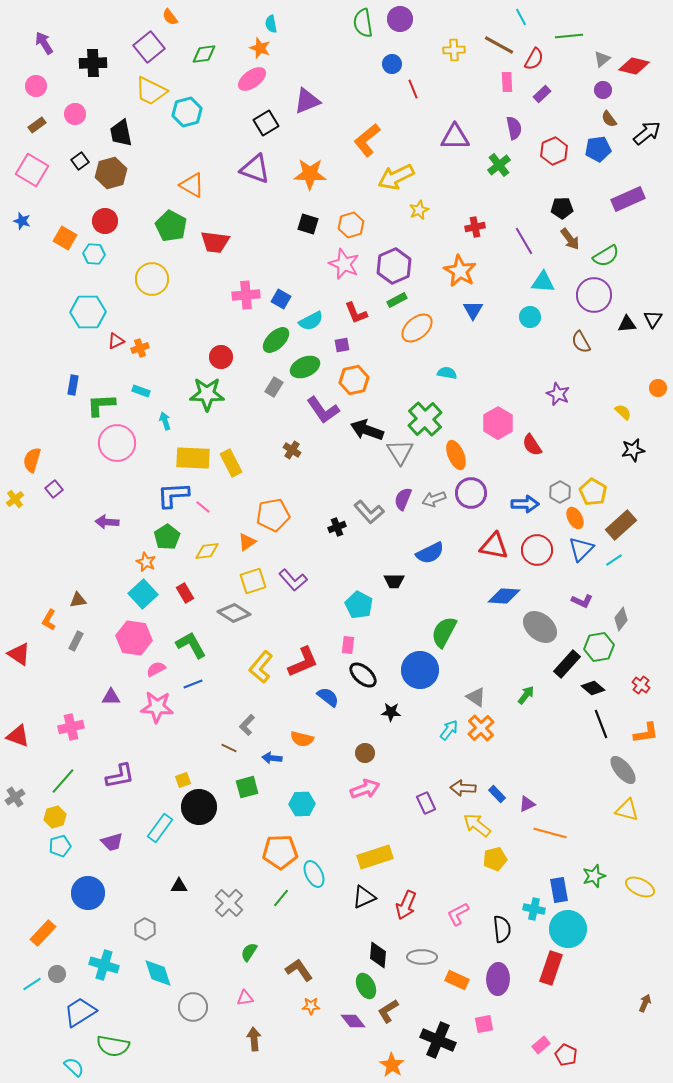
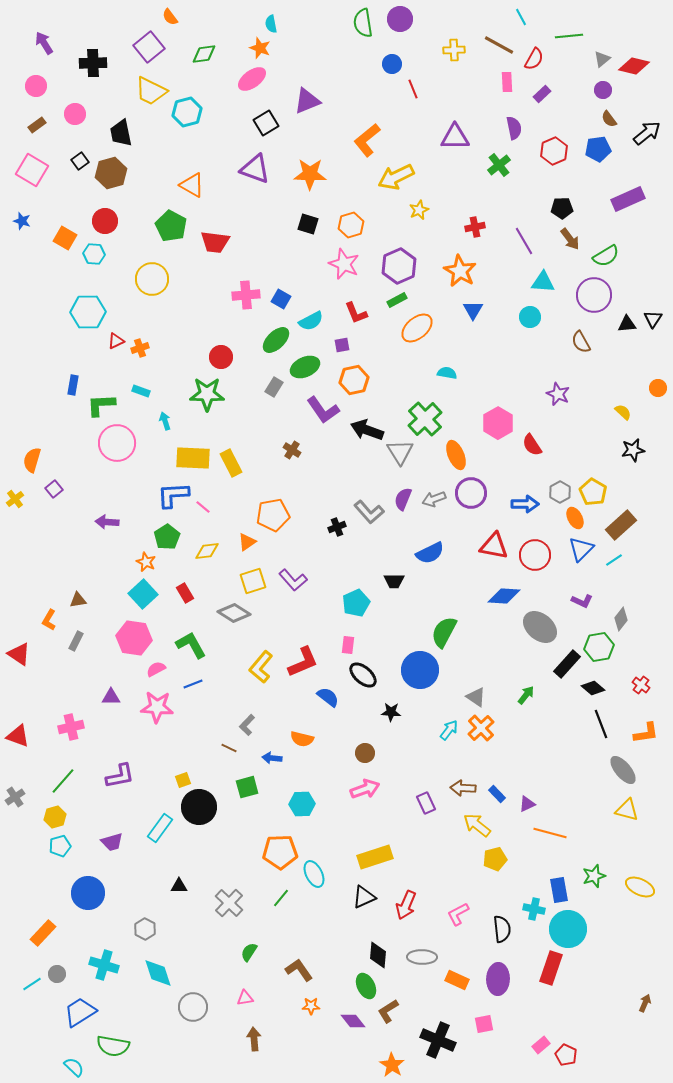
purple hexagon at (394, 266): moved 5 px right
red circle at (537, 550): moved 2 px left, 5 px down
cyan pentagon at (359, 605): moved 3 px left, 2 px up; rotated 20 degrees clockwise
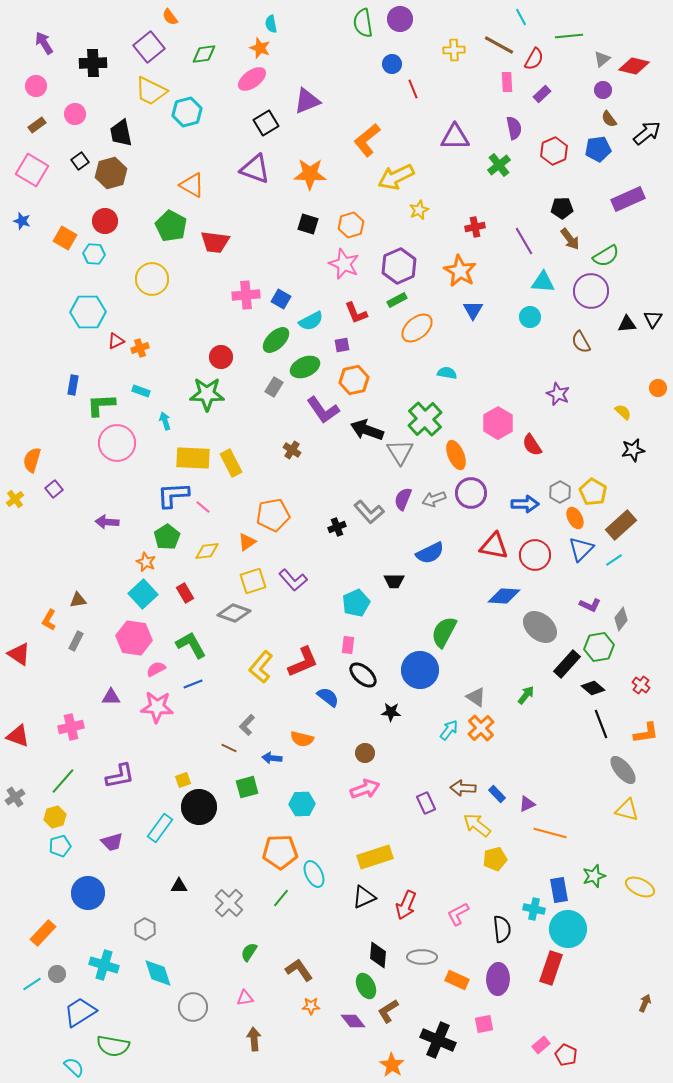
purple circle at (594, 295): moved 3 px left, 4 px up
purple L-shape at (582, 601): moved 8 px right, 4 px down
gray diamond at (234, 613): rotated 12 degrees counterclockwise
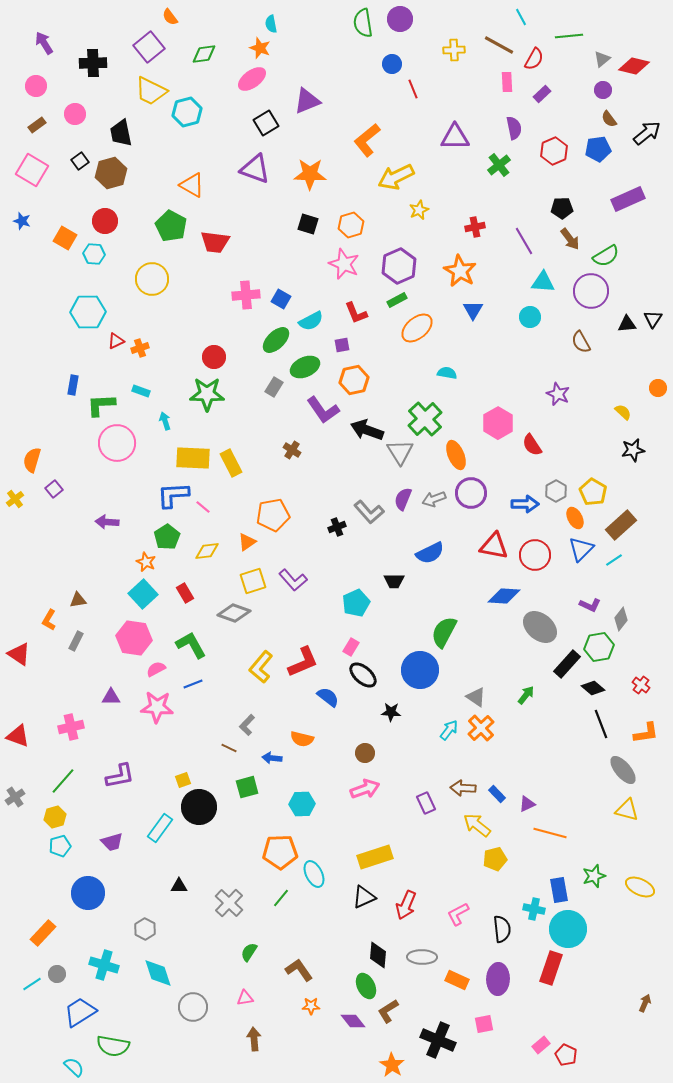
red circle at (221, 357): moved 7 px left
gray hexagon at (560, 492): moved 4 px left, 1 px up
pink rectangle at (348, 645): moved 3 px right, 2 px down; rotated 24 degrees clockwise
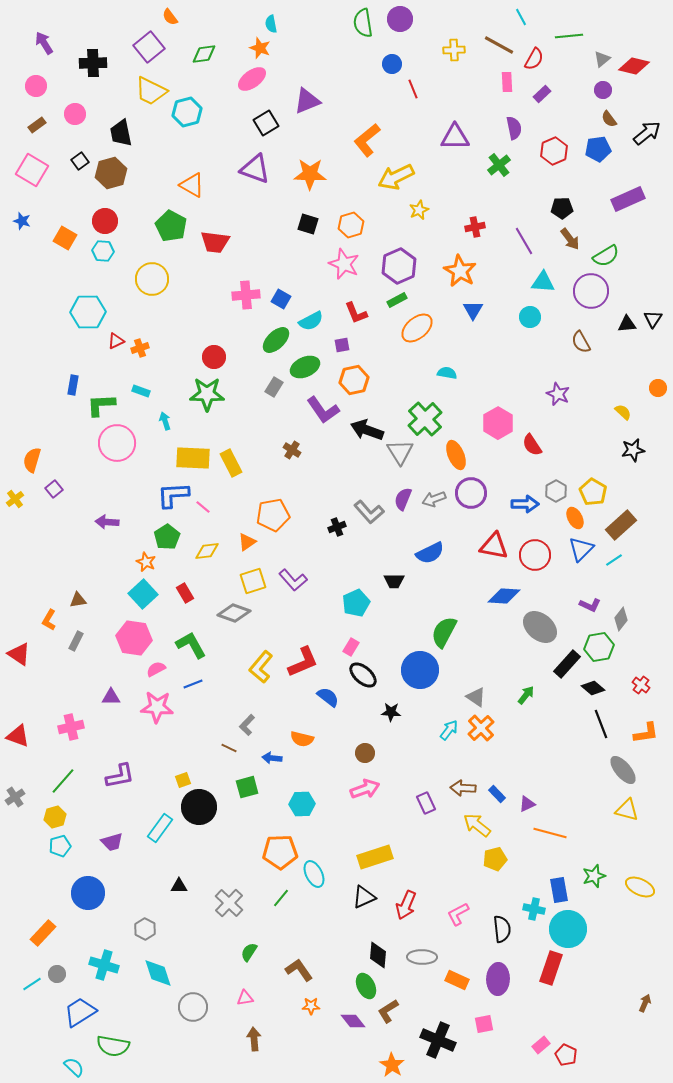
cyan hexagon at (94, 254): moved 9 px right, 3 px up
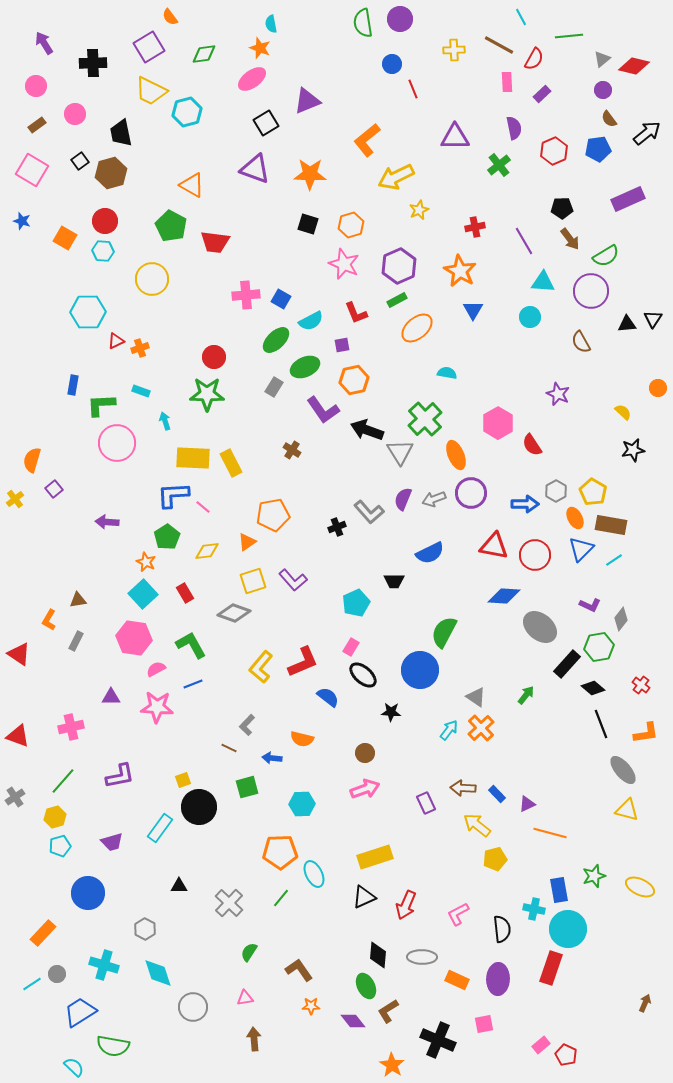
purple square at (149, 47): rotated 8 degrees clockwise
brown rectangle at (621, 525): moved 10 px left; rotated 52 degrees clockwise
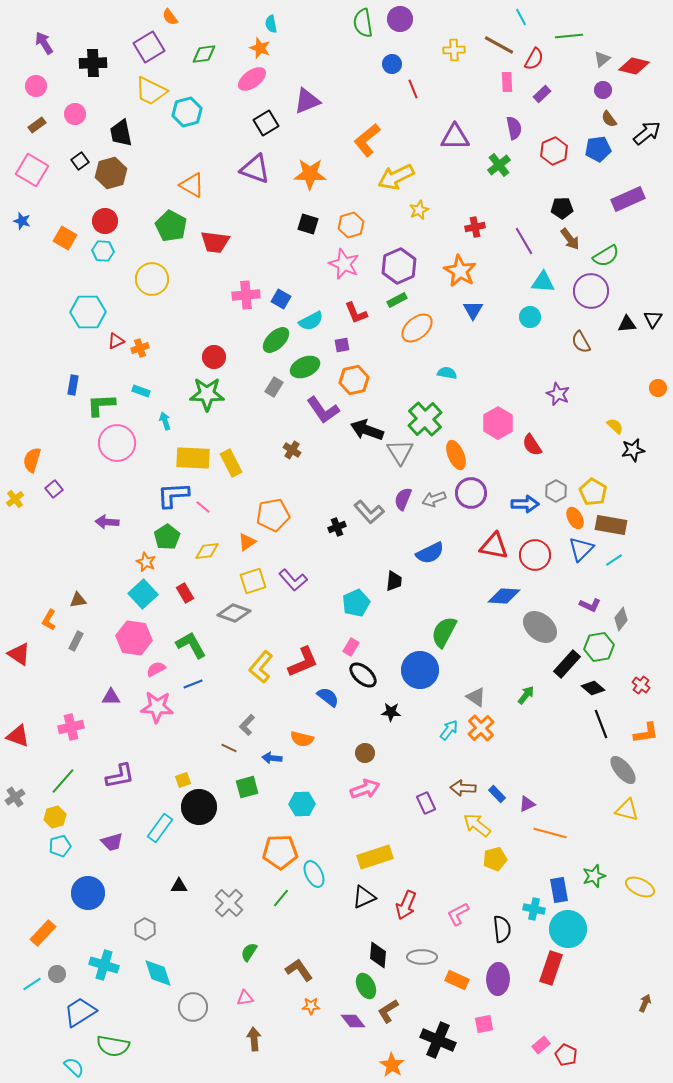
yellow semicircle at (623, 412): moved 8 px left, 14 px down
black trapezoid at (394, 581): rotated 85 degrees counterclockwise
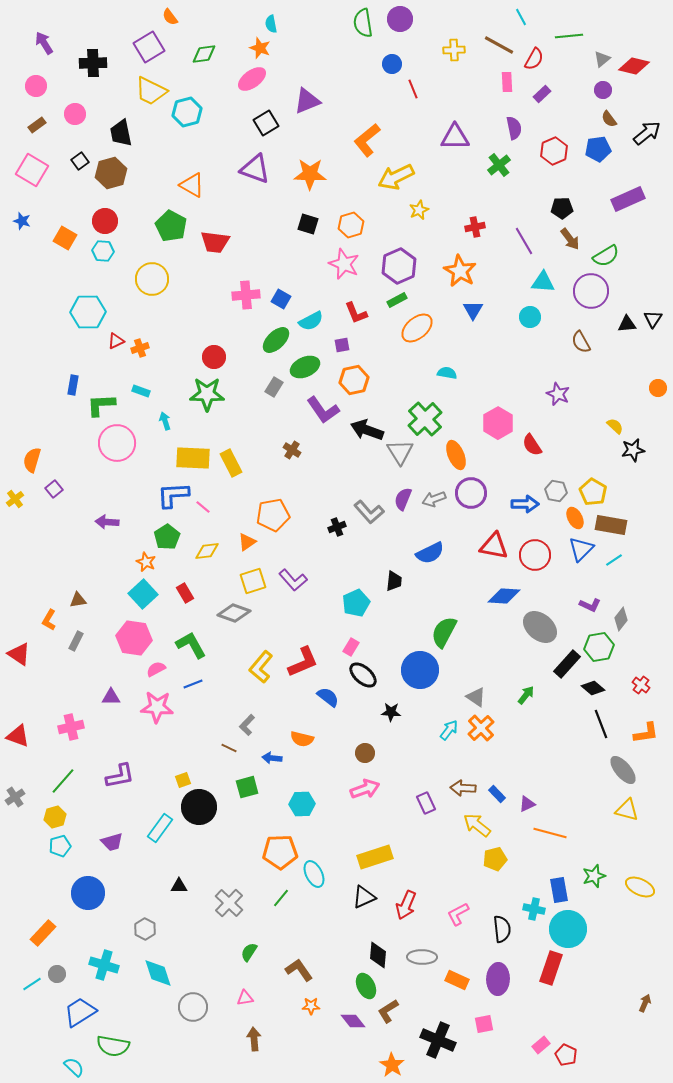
gray hexagon at (556, 491): rotated 20 degrees counterclockwise
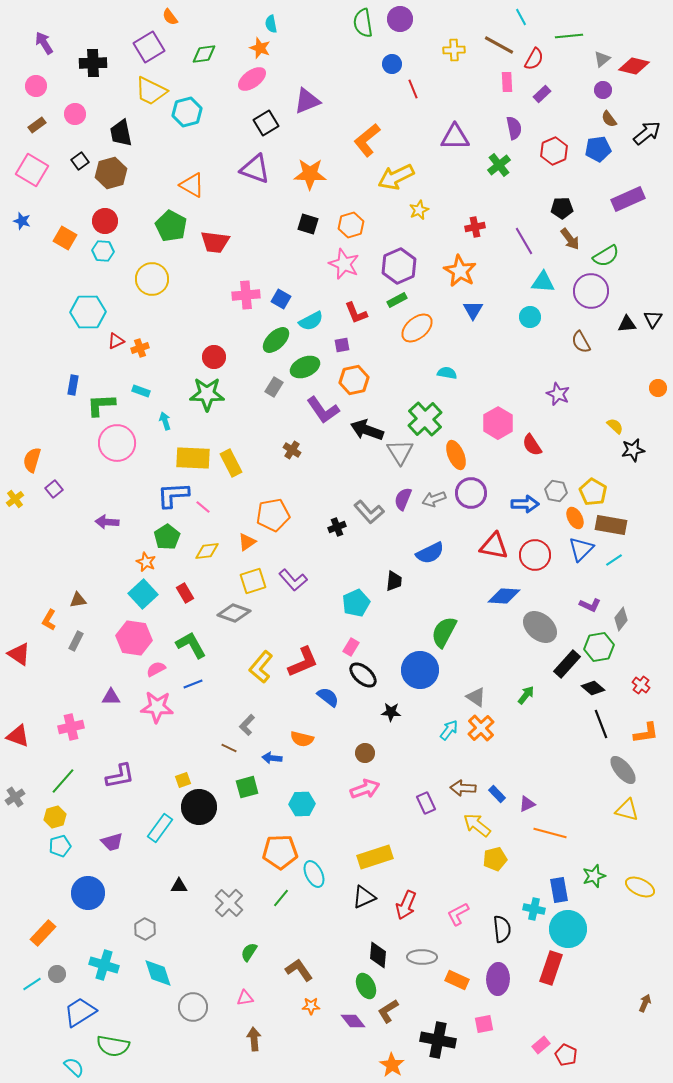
black cross at (438, 1040): rotated 12 degrees counterclockwise
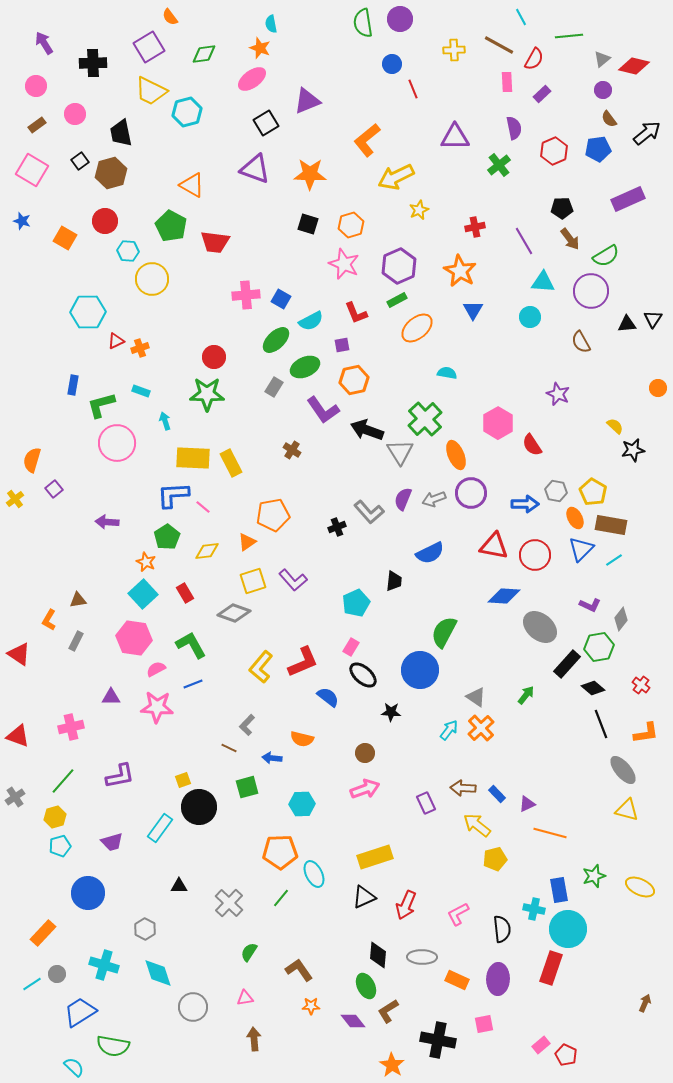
cyan hexagon at (103, 251): moved 25 px right
green L-shape at (101, 405): rotated 12 degrees counterclockwise
